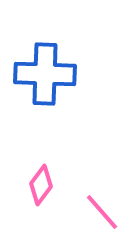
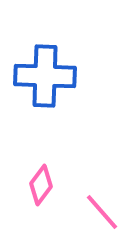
blue cross: moved 2 px down
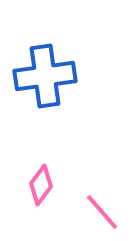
blue cross: rotated 10 degrees counterclockwise
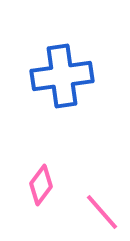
blue cross: moved 17 px right
